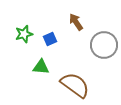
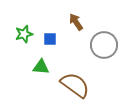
blue square: rotated 24 degrees clockwise
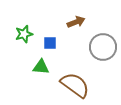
brown arrow: rotated 102 degrees clockwise
blue square: moved 4 px down
gray circle: moved 1 px left, 2 px down
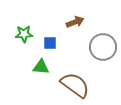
brown arrow: moved 1 px left
green star: rotated 12 degrees clockwise
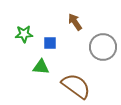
brown arrow: rotated 102 degrees counterclockwise
brown semicircle: moved 1 px right, 1 px down
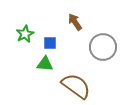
green star: moved 1 px right; rotated 24 degrees counterclockwise
green triangle: moved 4 px right, 3 px up
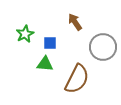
brown semicircle: moved 1 px right, 7 px up; rotated 80 degrees clockwise
